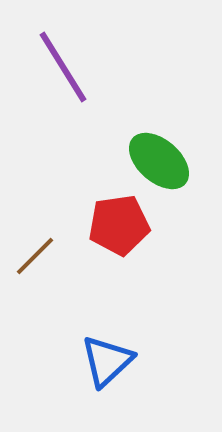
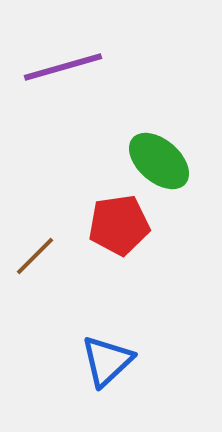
purple line: rotated 74 degrees counterclockwise
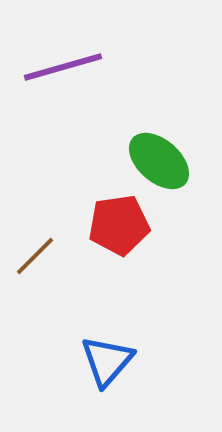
blue triangle: rotated 6 degrees counterclockwise
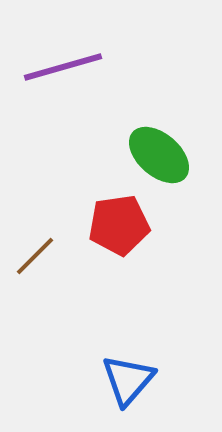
green ellipse: moved 6 px up
blue triangle: moved 21 px right, 19 px down
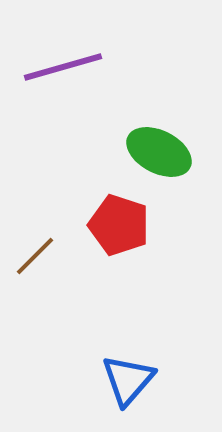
green ellipse: moved 3 px up; rotated 14 degrees counterclockwise
red pentagon: rotated 26 degrees clockwise
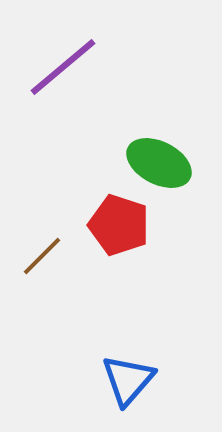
purple line: rotated 24 degrees counterclockwise
green ellipse: moved 11 px down
brown line: moved 7 px right
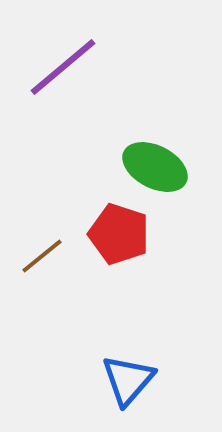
green ellipse: moved 4 px left, 4 px down
red pentagon: moved 9 px down
brown line: rotated 6 degrees clockwise
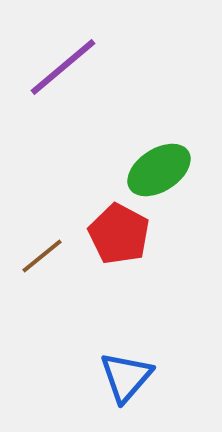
green ellipse: moved 4 px right, 3 px down; rotated 60 degrees counterclockwise
red pentagon: rotated 10 degrees clockwise
blue triangle: moved 2 px left, 3 px up
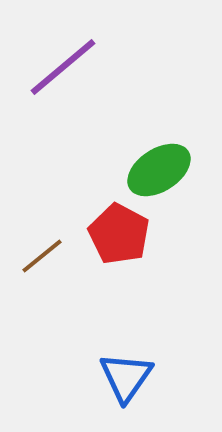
blue triangle: rotated 6 degrees counterclockwise
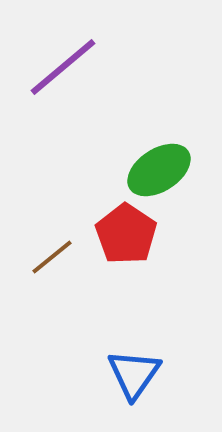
red pentagon: moved 7 px right; rotated 6 degrees clockwise
brown line: moved 10 px right, 1 px down
blue triangle: moved 8 px right, 3 px up
